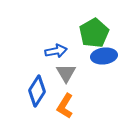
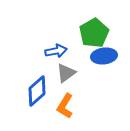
gray triangle: rotated 25 degrees clockwise
blue diamond: rotated 16 degrees clockwise
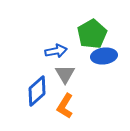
green pentagon: moved 2 px left, 1 px down
gray triangle: moved 1 px left, 1 px down; rotated 25 degrees counterclockwise
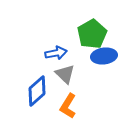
blue arrow: moved 2 px down
gray triangle: rotated 15 degrees counterclockwise
orange L-shape: moved 3 px right
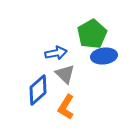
blue diamond: moved 1 px right, 1 px up
orange L-shape: moved 2 px left, 1 px down
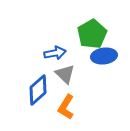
blue arrow: moved 1 px left
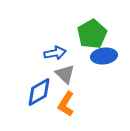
blue diamond: moved 1 px right, 2 px down; rotated 12 degrees clockwise
orange L-shape: moved 3 px up
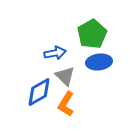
blue ellipse: moved 5 px left, 6 px down
gray triangle: moved 2 px down
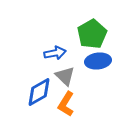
blue ellipse: moved 1 px left, 1 px up
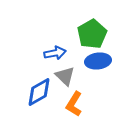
orange L-shape: moved 8 px right
